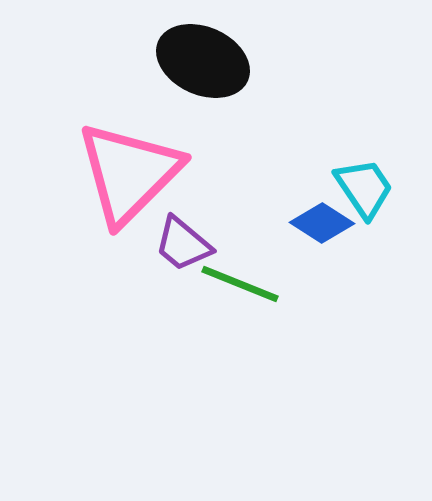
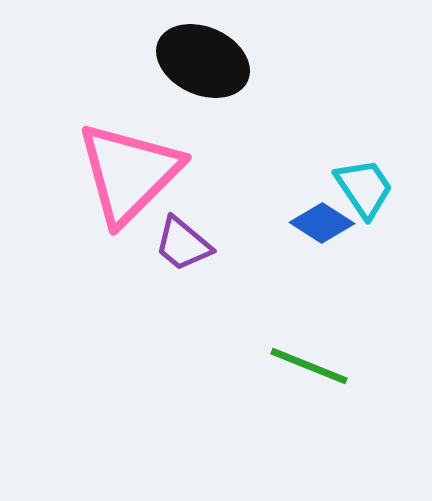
green line: moved 69 px right, 82 px down
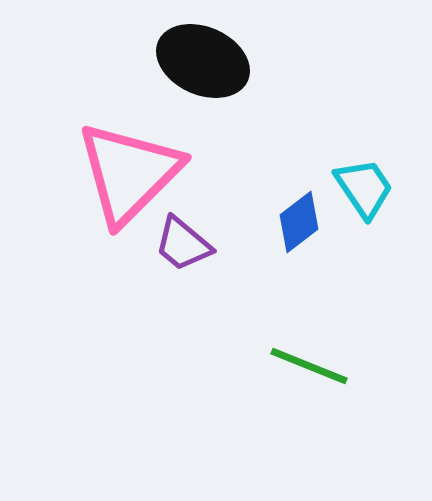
blue diamond: moved 23 px left, 1 px up; rotated 70 degrees counterclockwise
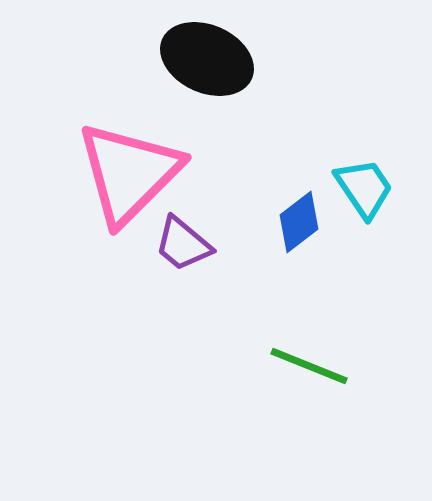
black ellipse: moved 4 px right, 2 px up
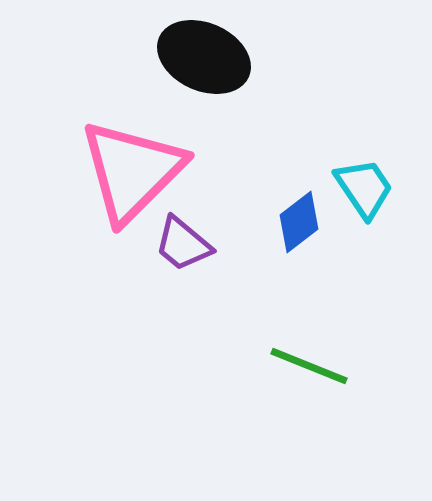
black ellipse: moved 3 px left, 2 px up
pink triangle: moved 3 px right, 2 px up
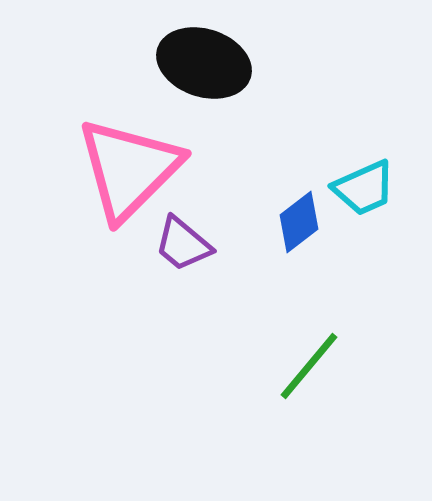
black ellipse: moved 6 px down; rotated 6 degrees counterclockwise
pink triangle: moved 3 px left, 2 px up
cyan trapezoid: rotated 100 degrees clockwise
green line: rotated 72 degrees counterclockwise
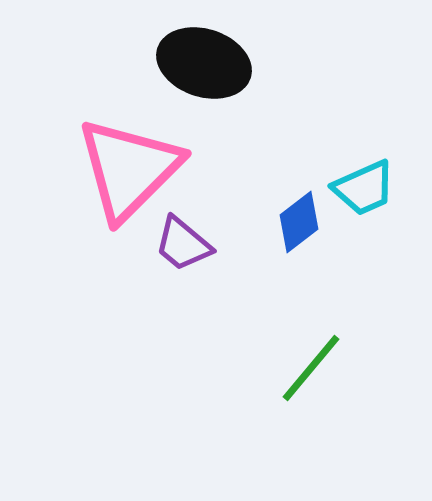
green line: moved 2 px right, 2 px down
